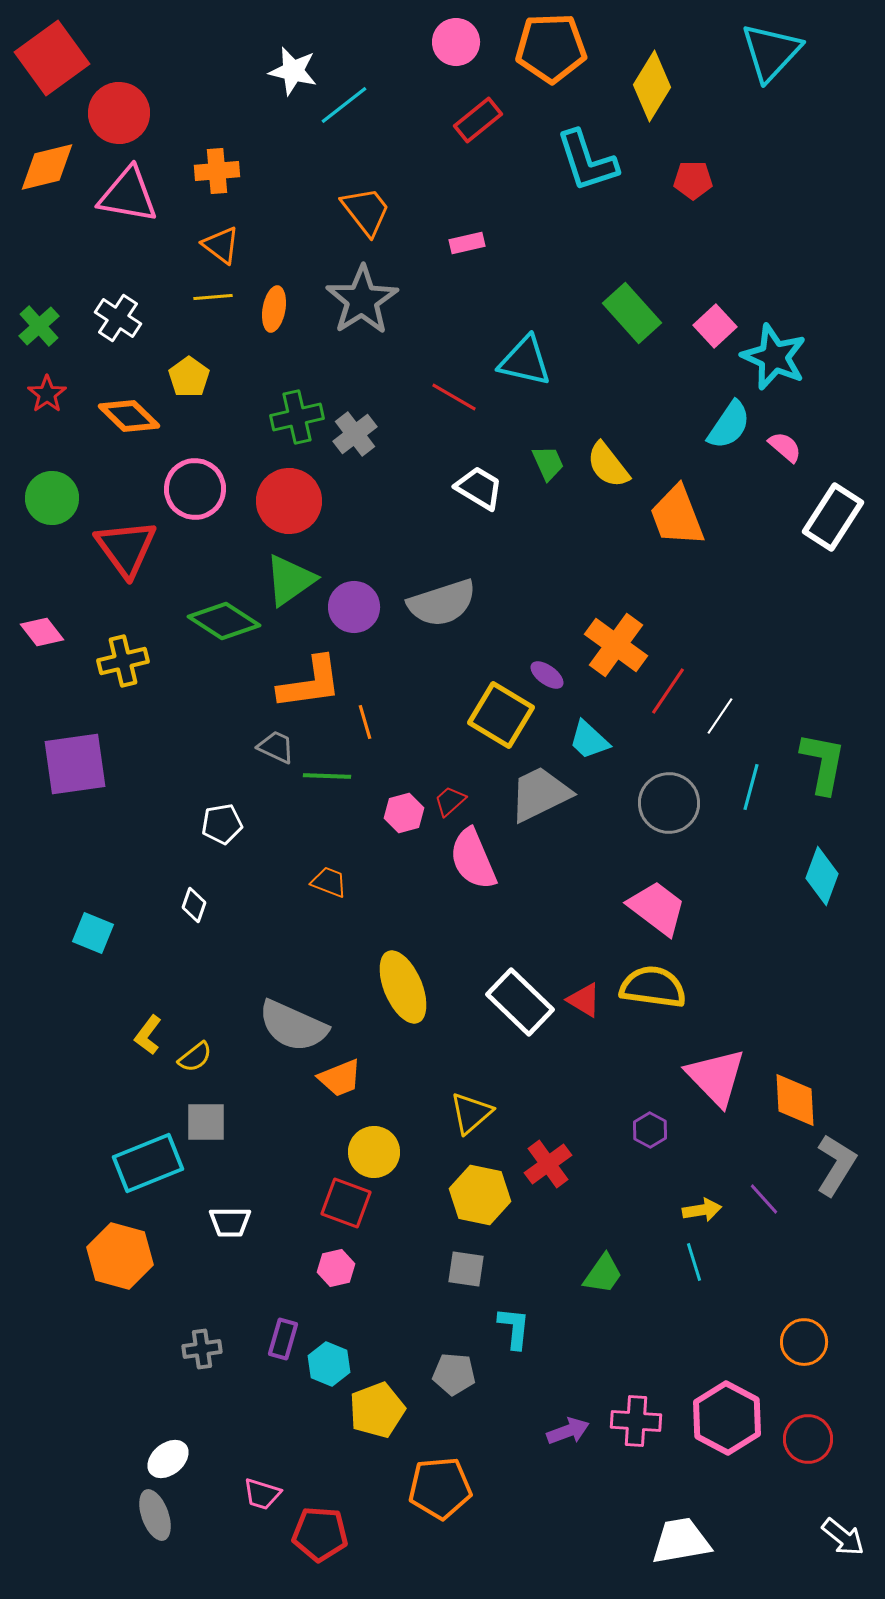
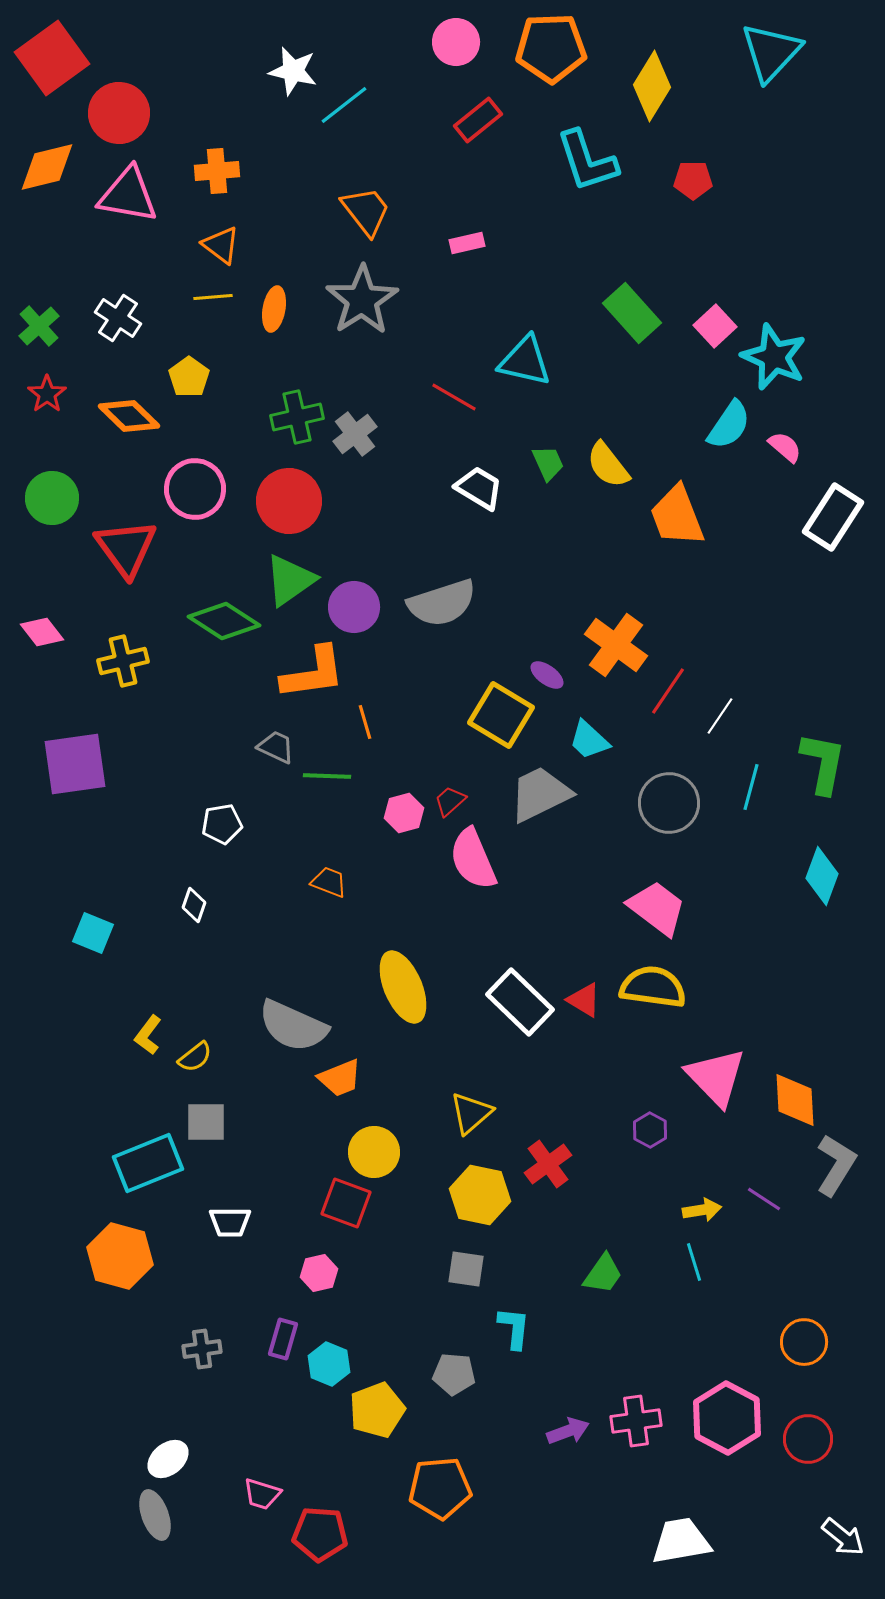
orange L-shape at (310, 683): moved 3 px right, 10 px up
purple line at (764, 1199): rotated 15 degrees counterclockwise
pink hexagon at (336, 1268): moved 17 px left, 5 px down
pink cross at (636, 1421): rotated 12 degrees counterclockwise
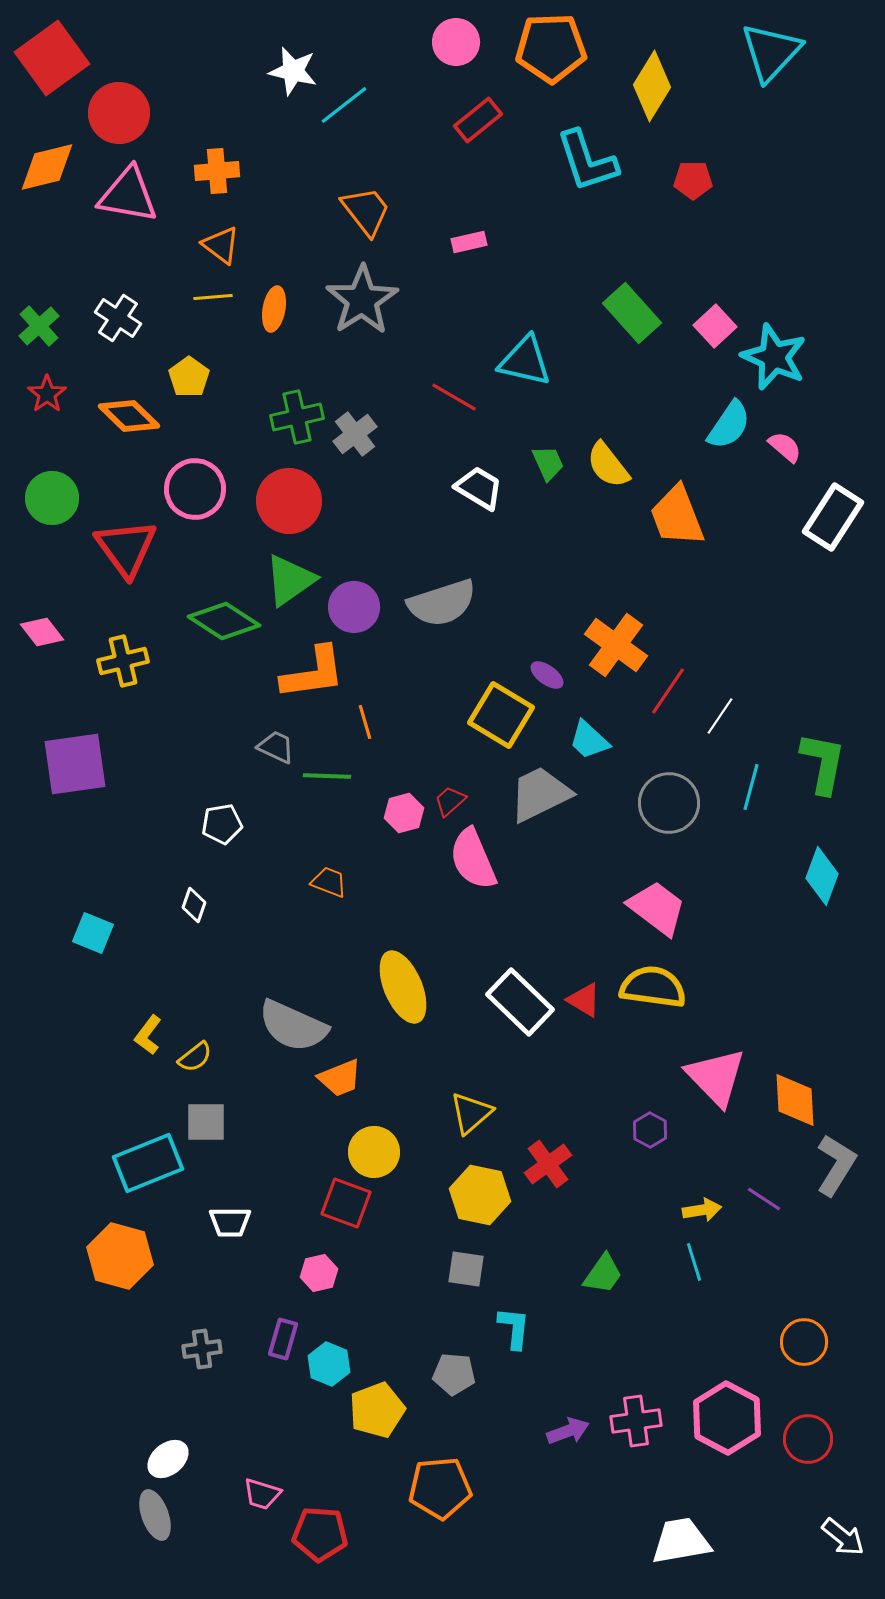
pink rectangle at (467, 243): moved 2 px right, 1 px up
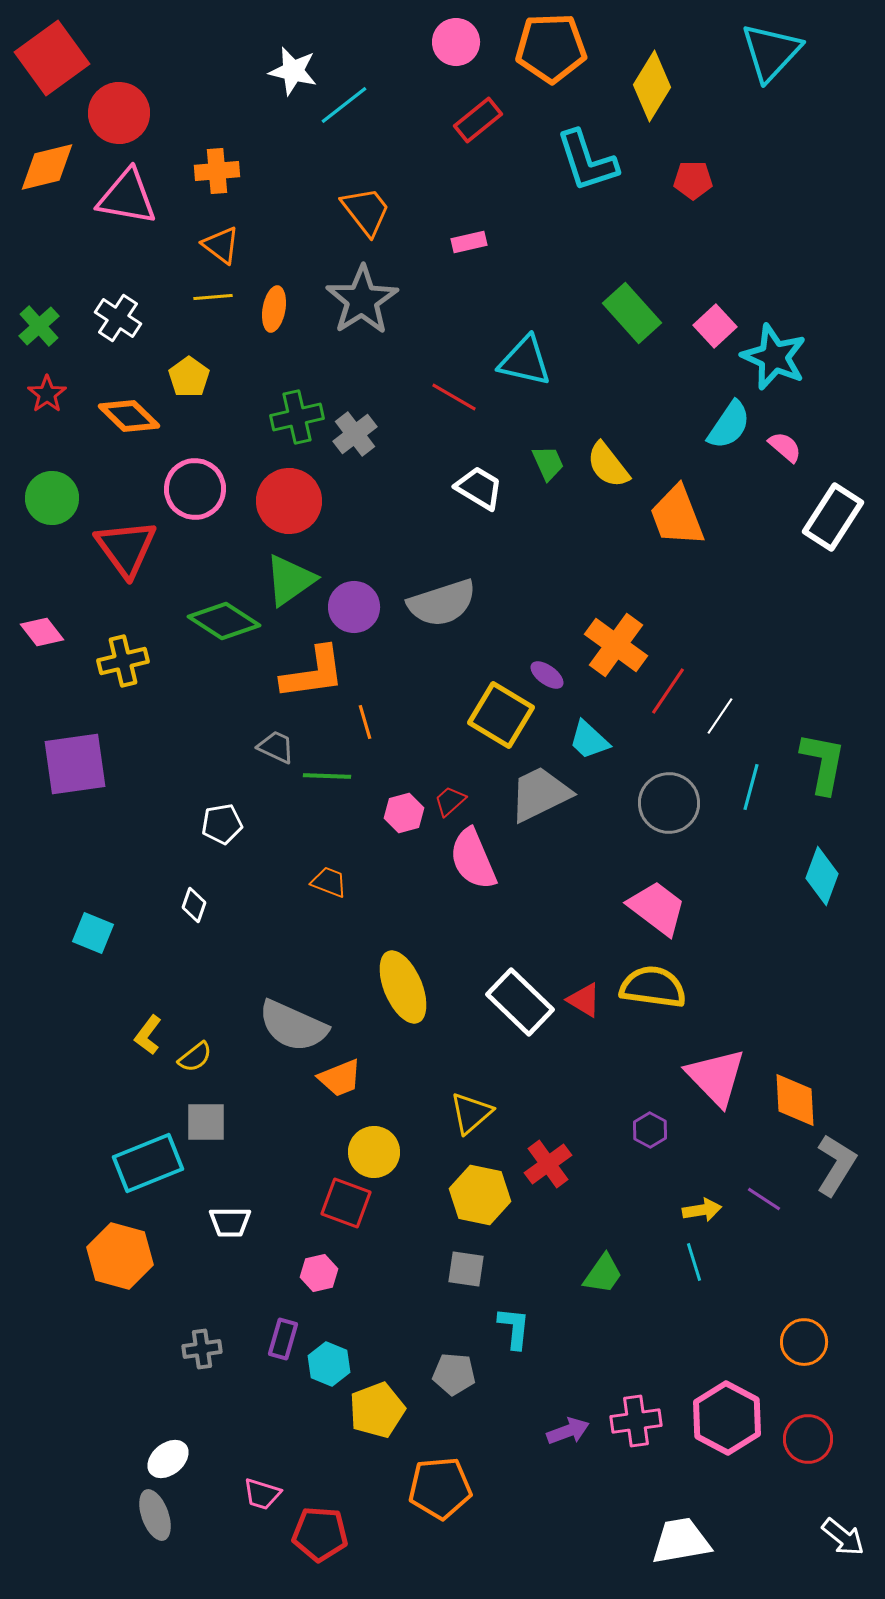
pink triangle at (128, 195): moved 1 px left, 2 px down
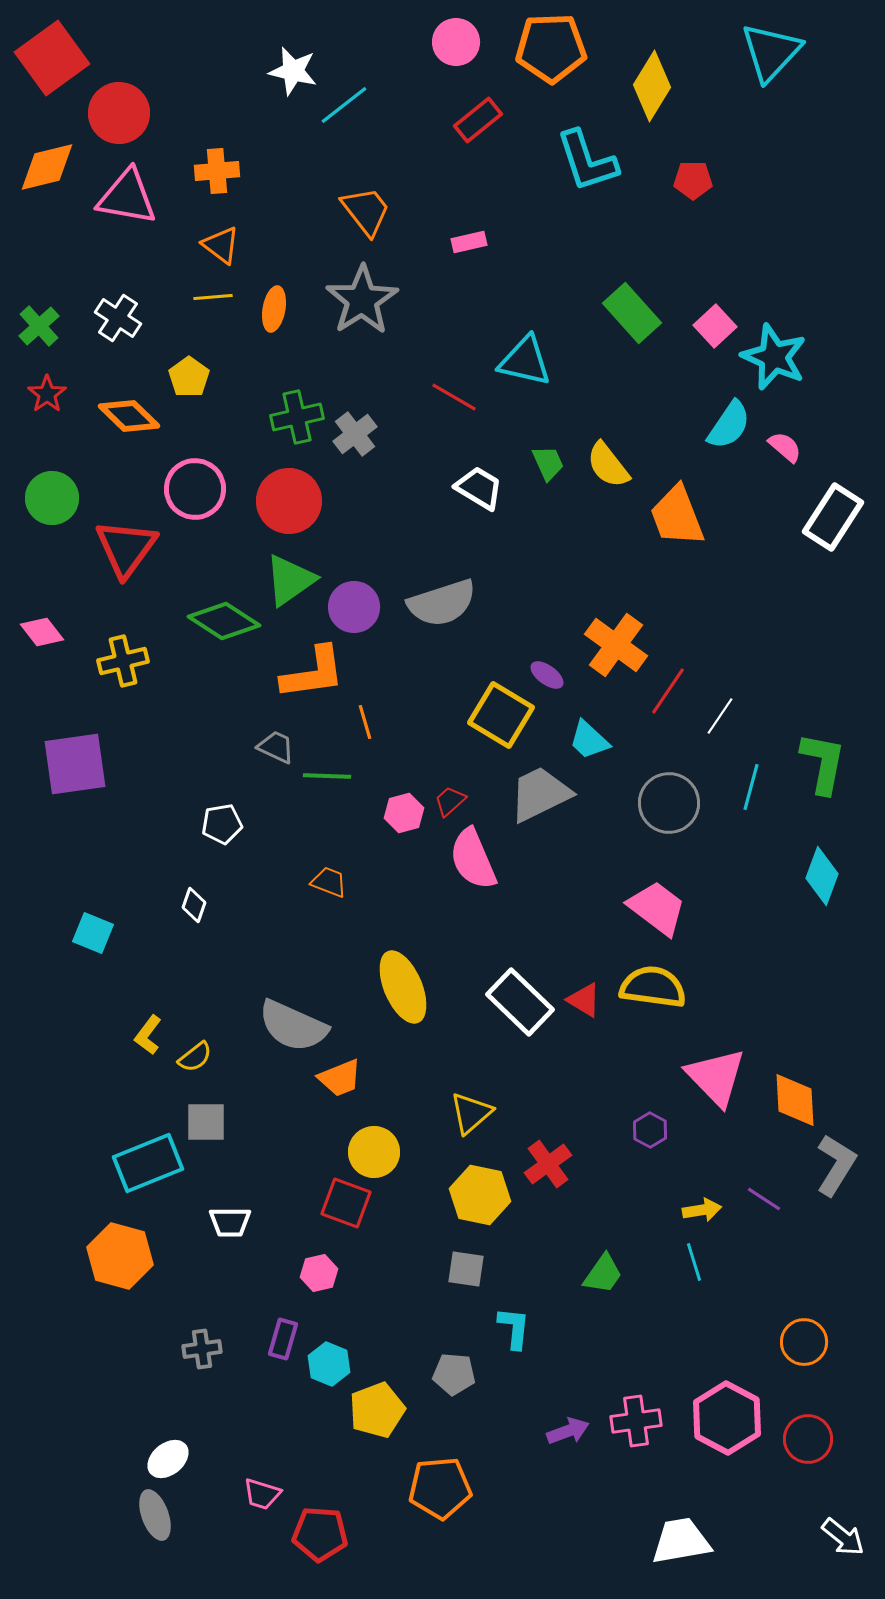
red triangle at (126, 548): rotated 12 degrees clockwise
